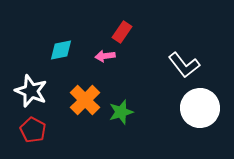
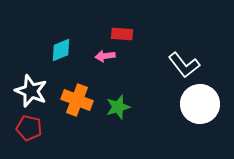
red rectangle: moved 2 px down; rotated 60 degrees clockwise
cyan diamond: rotated 10 degrees counterclockwise
orange cross: moved 8 px left; rotated 24 degrees counterclockwise
white circle: moved 4 px up
green star: moved 3 px left, 5 px up
red pentagon: moved 4 px left, 2 px up; rotated 15 degrees counterclockwise
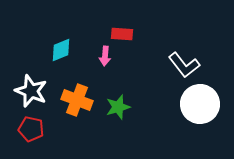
pink arrow: rotated 78 degrees counterclockwise
red pentagon: moved 2 px right, 1 px down
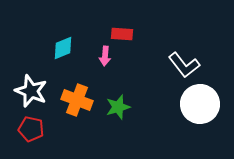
cyan diamond: moved 2 px right, 2 px up
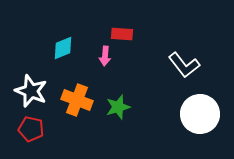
white circle: moved 10 px down
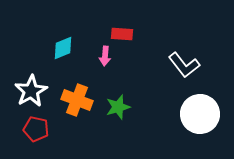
white star: rotated 20 degrees clockwise
red pentagon: moved 5 px right
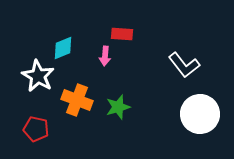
white star: moved 7 px right, 15 px up; rotated 12 degrees counterclockwise
